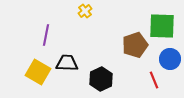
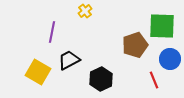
purple line: moved 6 px right, 3 px up
black trapezoid: moved 2 px right, 3 px up; rotated 30 degrees counterclockwise
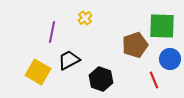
yellow cross: moved 7 px down
black hexagon: rotated 15 degrees counterclockwise
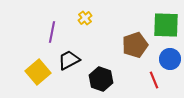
green square: moved 4 px right, 1 px up
yellow square: rotated 20 degrees clockwise
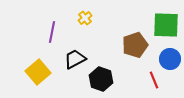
black trapezoid: moved 6 px right, 1 px up
